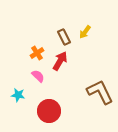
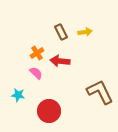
yellow arrow: rotated 136 degrees counterclockwise
brown rectangle: moved 3 px left, 5 px up
red arrow: rotated 114 degrees counterclockwise
pink semicircle: moved 2 px left, 3 px up
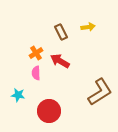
yellow arrow: moved 3 px right, 5 px up
orange cross: moved 1 px left
red arrow: rotated 24 degrees clockwise
pink semicircle: rotated 136 degrees counterclockwise
brown L-shape: rotated 84 degrees clockwise
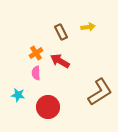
red circle: moved 1 px left, 4 px up
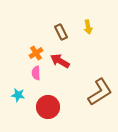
yellow arrow: rotated 88 degrees clockwise
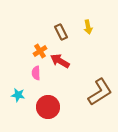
orange cross: moved 4 px right, 2 px up
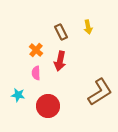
orange cross: moved 4 px left, 1 px up; rotated 16 degrees counterclockwise
red arrow: rotated 108 degrees counterclockwise
red circle: moved 1 px up
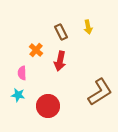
pink semicircle: moved 14 px left
